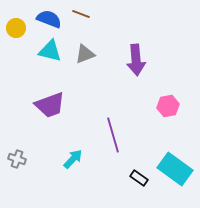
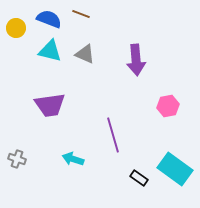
gray triangle: rotated 45 degrees clockwise
purple trapezoid: rotated 12 degrees clockwise
cyan arrow: rotated 115 degrees counterclockwise
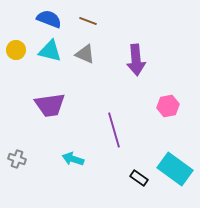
brown line: moved 7 px right, 7 px down
yellow circle: moved 22 px down
purple line: moved 1 px right, 5 px up
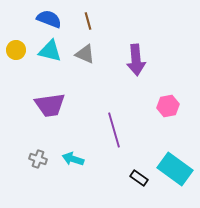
brown line: rotated 54 degrees clockwise
gray cross: moved 21 px right
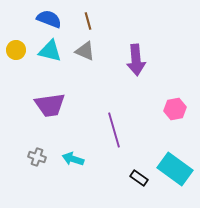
gray triangle: moved 3 px up
pink hexagon: moved 7 px right, 3 px down
gray cross: moved 1 px left, 2 px up
